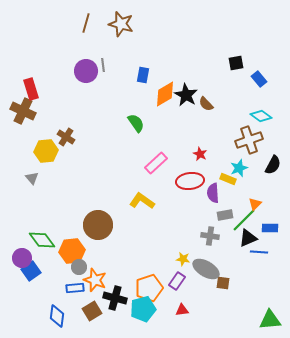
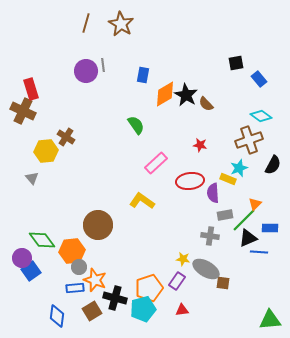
brown star at (121, 24): rotated 15 degrees clockwise
green semicircle at (136, 123): moved 2 px down
red star at (200, 154): moved 9 px up; rotated 16 degrees counterclockwise
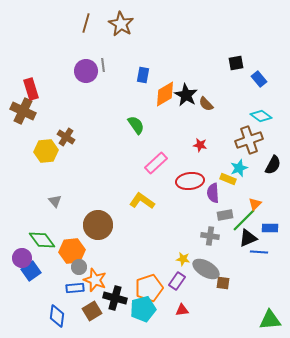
gray triangle at (32, 178): moved 23 px right, 23 px down
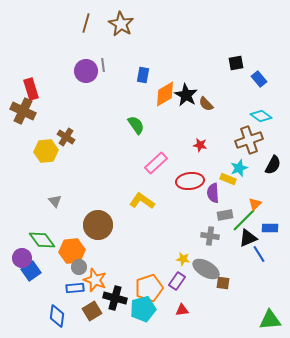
blue line at (259, 252): moved 2 px down; rotated 54 degrees clockwise
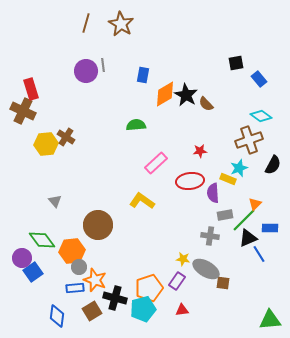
green semicircle at (136, 125): rotated 60 degrees counterclockwise
red star at (200, 145): moved 6 px down; rotated 16 degrees counterclockwise
yellow hexagon at (46, 151): moved 7 px up
blue square at (31, 271): moved 2 px right, 1 px down
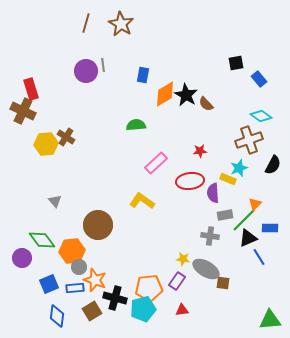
blue line at (259, 254): moved 3 px down
blue square at (33, 272): moved 16 px right, 12 px down; rotated 12 degrees clockwise
orange pentagon at (149, 288): rotated 12 degrees clockwise
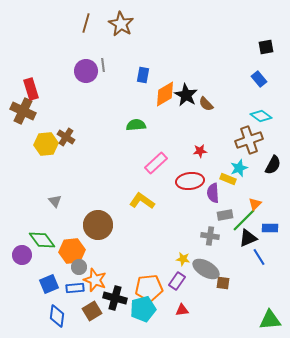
black square at (236, 63): moved 30 px right, 16 px up
purple circle at (22, 258): moved 3 px up
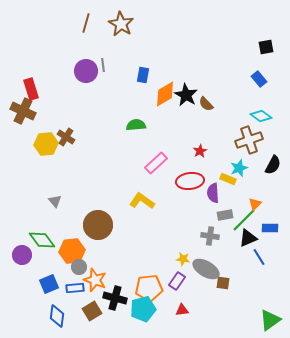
red star at (200, 151): rotated 24 degrees counterclockwise
green triangle at (270, 320): rotated 30 degrees counterclockwise
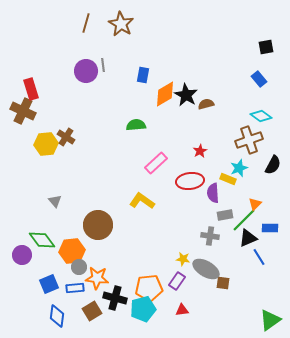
brown semicircle at (206, 104): rotated 119 degrees clockwise
orange star at (95, 280): moved 2 px right, 2 px up; rotated 15 degrees counterclockwise
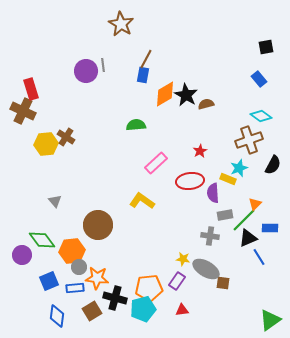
brown line at (86, 23): moved 60 px right, 36 px down; rotated 12 degrees clockwise
blue square at (49, 284): moved 3 px up
